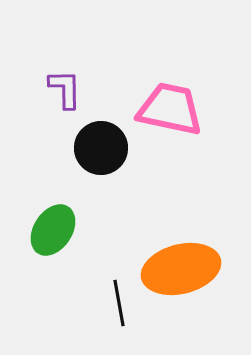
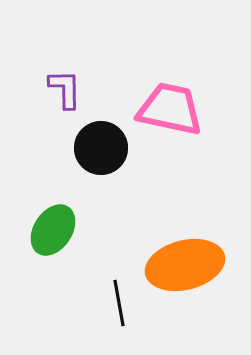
orange ellipse: moved 4 px right, 4 px up
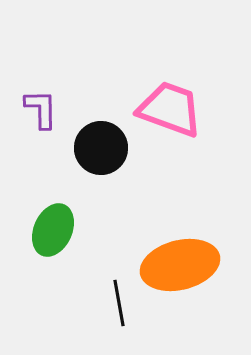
purple L-shape: moved 24 px left, 20 px down
pink trapezoid: rotated 8 degrees clockwise
green ellipse: rotated 9 degrees counterclockwise
orange ellipse: moved 5 px left
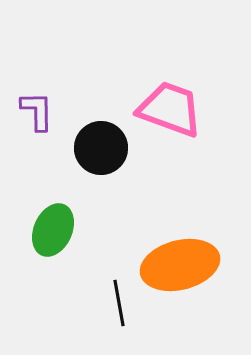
purple L-shape: moved 4 px left, 2 px down
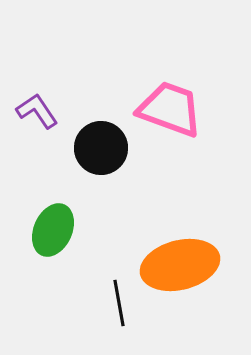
purple L-shape: rotated 33 degrees counterclockwise
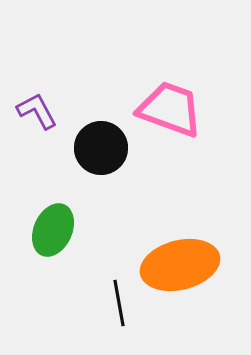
purple L-shape: rotated 6 degrees clockwise
